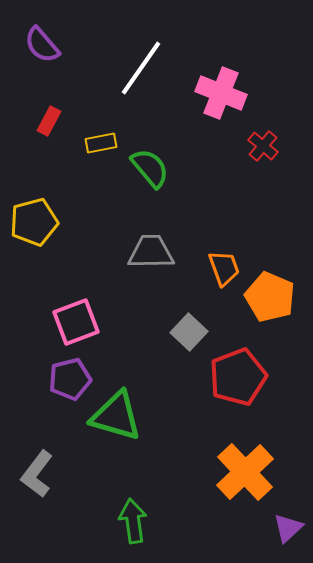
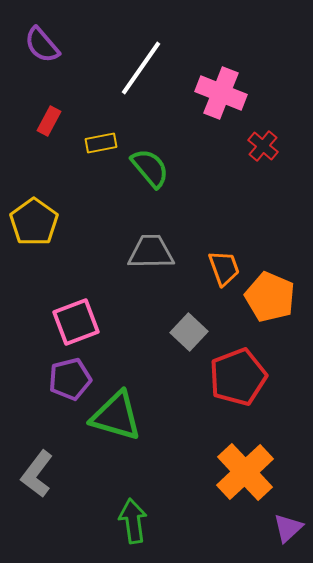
yellow pentagon: rotated 21 degrees counterclockwise
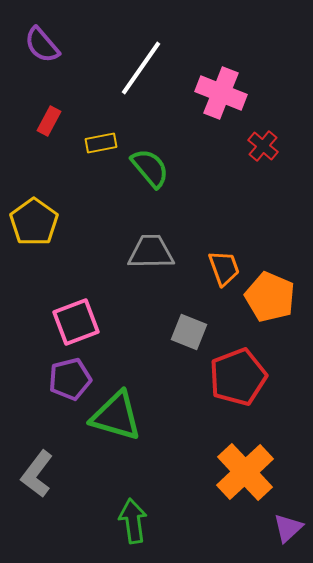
gray square: rotated 21 degrees counterclockwise
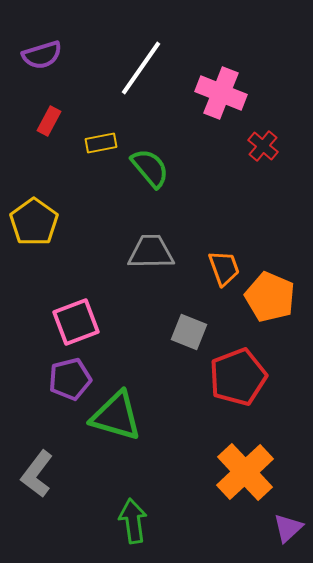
purple semicircle: moved 10 px down; rotated 66 degrees counterclockwise
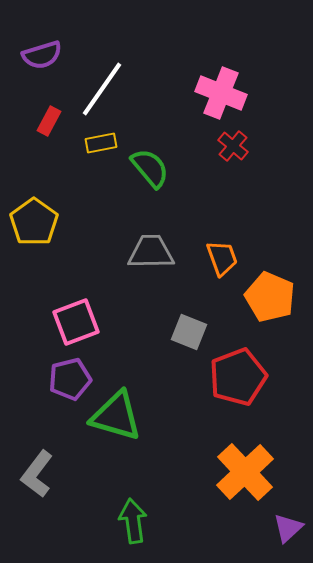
white line: moved 39 px left, 21 px down
red cross: moved 30 px left
orange trapezoid: moved 2 px left, 10 px up
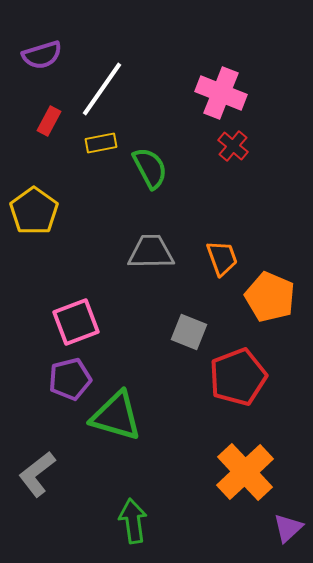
green semicircle: rotated 12 degrees clockwise
yellow pentagon: moved 11 px up
gray L-shape: rotated 15 degrees clockwise
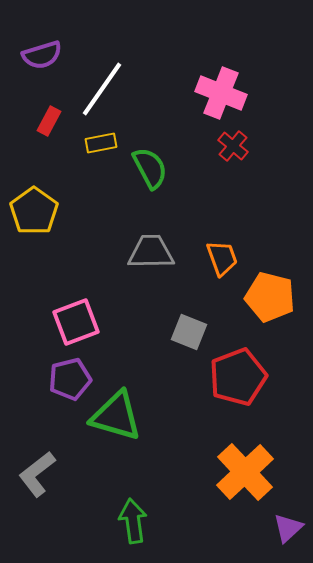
orange pentagon: rotated 9 degrees counterclockwise
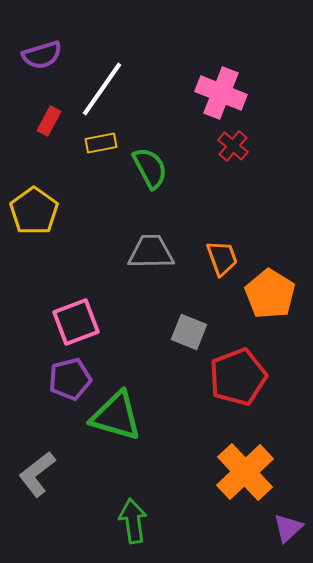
orange pentagon: moved 3 px up; rotated 18 degrees clockwise
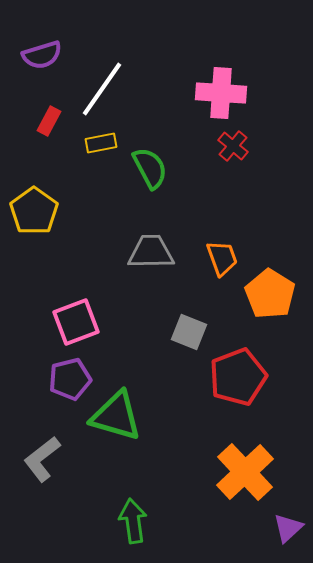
pink cross: rotated 18 degrees counterclockwise
gray L-shape: moved 5 px right, 15 px up
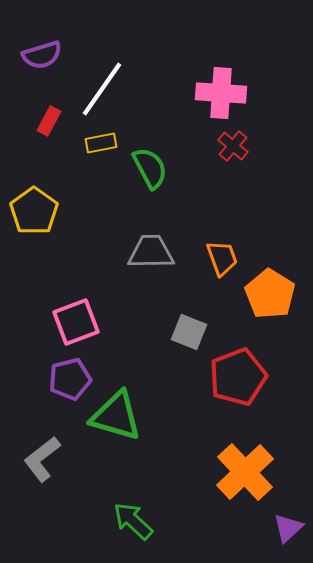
green arrow: rotated 39 degrees counterclockwise
